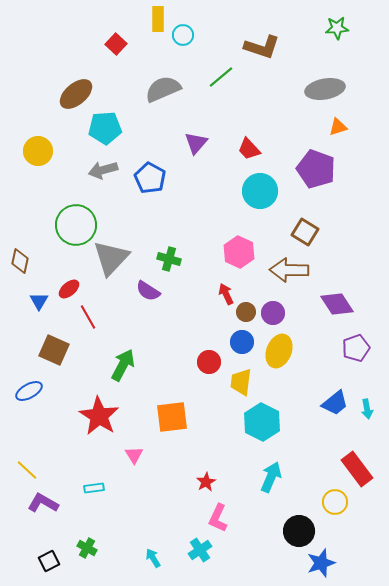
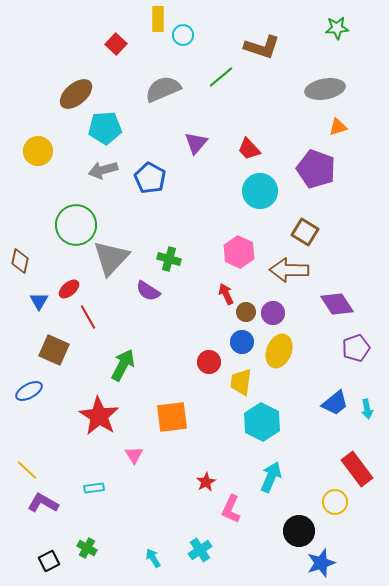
pink L-shape at (218, 518): moved 13 px right, 9 px up
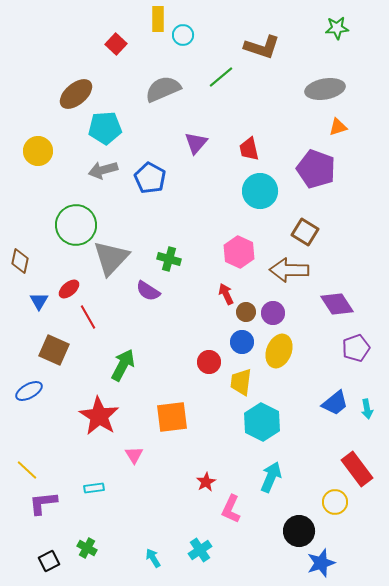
red trapezoid at (249, 149): rotated 30 degrees clockwise
purple L-shape at (43, 503): rotated 36 degrees counterclockwise
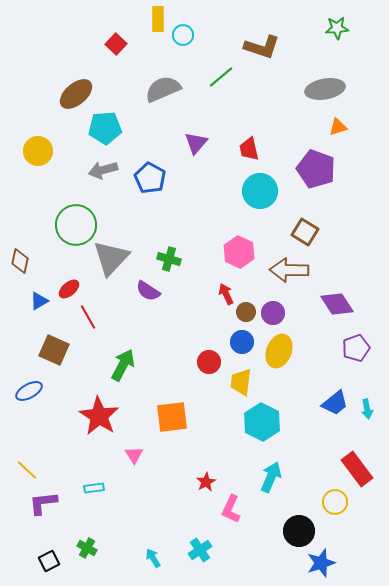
blue triangle at (39, 301): rotated 30 degrees clockwise
